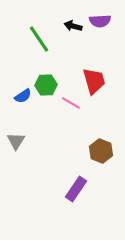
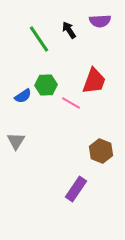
black arrow: moved 4 px left, 4 px down; rotated 42 degrees clockwise
red trapezoid: rotated 36 degrees clockwise
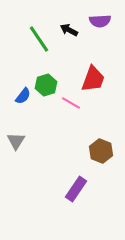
black arrow: rotated 30 degrees counterclockwise
red trapezoid: moved 1 px left, 2 px up
green hexagon: rotated 15 degrees counterclockwise
blue semicircle: rotated 18 degrees counterclockwise
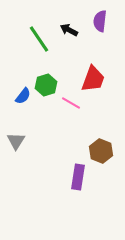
purple semicircle: rotated 100 degrees clockwise
purple rectangle: moved 2 px right, 12 px up; rotated 25 degrees counterclockwise
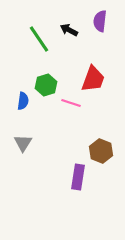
blue semicircle: moved 5 px down; rotated 30 degrees counterclockwise
pink line: rotated 12 degrees counterclockwise
gray triangle: moved 7 px right, 2 px down
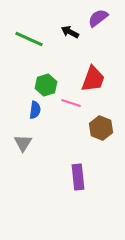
purple semicircle: moved 2 px left, 3 px up; rotated 45 degrees clockwise
black arrow: moved 1 px right, 2 px down
green line: moved 10 px left; rotated 32 degrees counterclockwise
blue semicircle: moved 12 px right, 9 px down
brown hexagon: moved 23 px up
purple rectangle: rotated 15 degrees counterclockwise
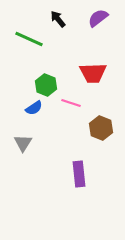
black arrow: moved 12 px left, 13 px up; rotated 24 degrees clockwise
red trapezoid: moved 6 px up; rotated 68 degrees clockwise
green hexagon: rotated 20 degrees counterclockwise
blue semicircle: moved 1 px left, 2 px up; rotated 48 degrees clockwise
purple rectangle: moved 1 px right, 3 px up
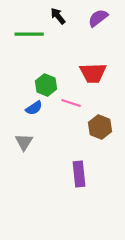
black arrow: moved 3 px up
green line: moved 5 px up; rotated 24 degrees counterclockwise
brown hexagon: moved 1 px left, 1 px up
gray triangle: moved 1 px right, 1 px up
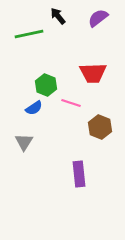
green line: rotated 12 degrees counterclockwise
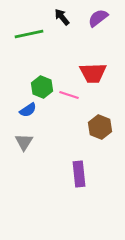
black arrow: moved 4 px right, 1 px down
green hexagon: moved 4 px left, 2 px down
pink line: moved 2 px left, 8 px up
blue semicircle: moved 6 px left, 2 px down
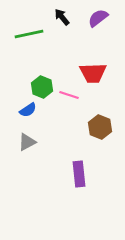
gray triangle: moved 3 px right; rotated 30 degrees clockwise
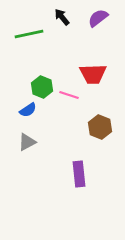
red trapezoid: moved 1 px down
